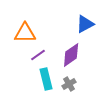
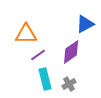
orange triangle: moved 1 px right, 1 px down
purple diamond: moved 3 px up
cyan rectangle: moved 1 px left
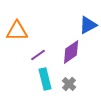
blue triangle: moved 3 px right, 1 px down
orange triangle: moved 9 px left, 3 px up
gray cross: rotated 16 degrees counterclockwise
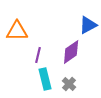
purple line: rotated 42 degrees counterclockwise
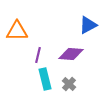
purple diamond: moved 2 px down; rotated 40 degrees clockwise
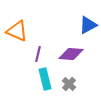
orange triangle: rotated 25 degrees clockwise
purple line: moved 1 px up
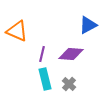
purple line: moved 4 px right
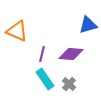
blue triangle: rotated 12 degrees clockwise
cyan rectangle: rotated 20 degrees counterclockwise
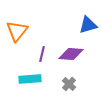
orange triangle: rotated 45 degrees clockwise
cyan rectangle: moved 15 px left; rotated 60 degrees counterclockwise
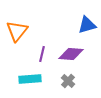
blue triangle: moved 1 px left
gray cross: moved 1 px left, 3 px up
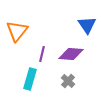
blue triangle: rotated 48 degrees counterclockwise
cyan rectangle: rotated 70 degrees counterclockwise
